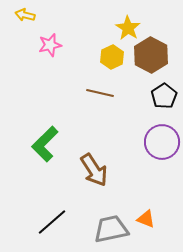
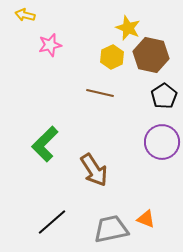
yellow star: rotated 10 degrees counterclockwise
brown hexagon: rotated 16 degrees counterclockwise
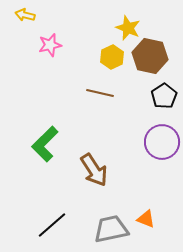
brown hexagon: moved 1 px left, 1 px down
black line: moved 3 px down
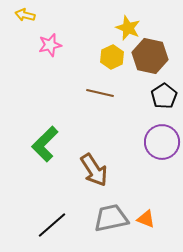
gray trapezoid: moved 11 px up
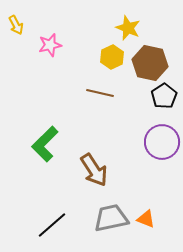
yellow arrow: moved 9 px left, 10 px down; rotated 132 degrees counterclockwise
brown hexagon: moved 7 px down
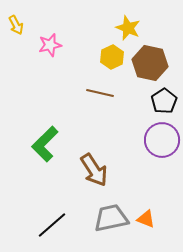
black pentagon: moved 5 px down
purple circle: moved 2 px up
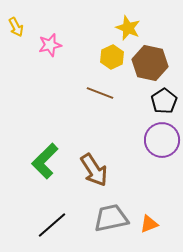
yellow arrow: moved 2 px down
brown line: rotated 8 degrees clockwise
green L-shape: moved 17 px down
orange triangle: moved 3 px right, 5 px down; rotated 42 degrees counterclockwise
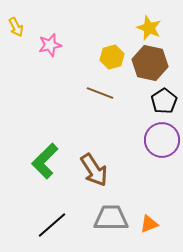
yellow star: moved 21 px right
yellow hexagon: rotated 10 degrees clockwise
gray trapezoid: rotated 12 degrees clockwise
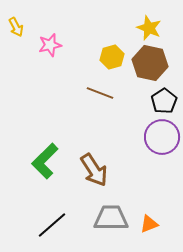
purple circle: moved 3 px up
